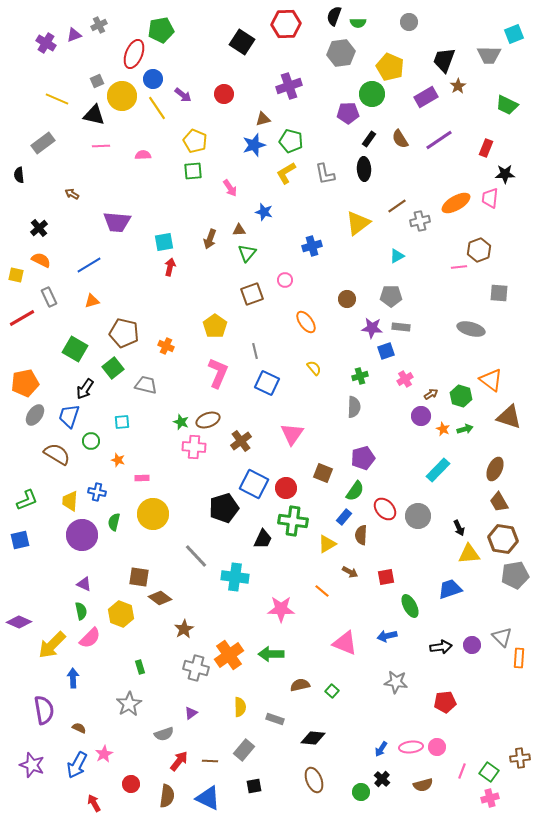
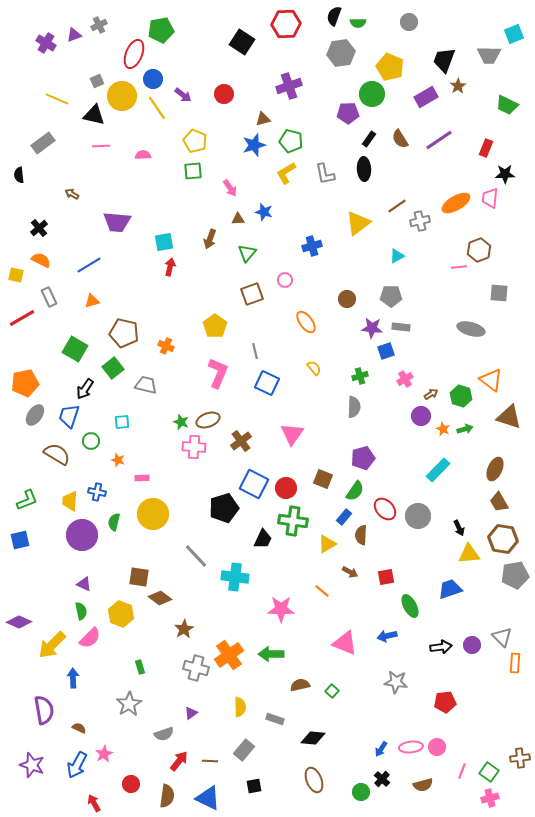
brown triangle at (239, 230): moved 1 px left, 11 px up
brown square at (323, 473): moved 6 px down
orange rectangle at (519, 658): moved 4 px left, 5 px down
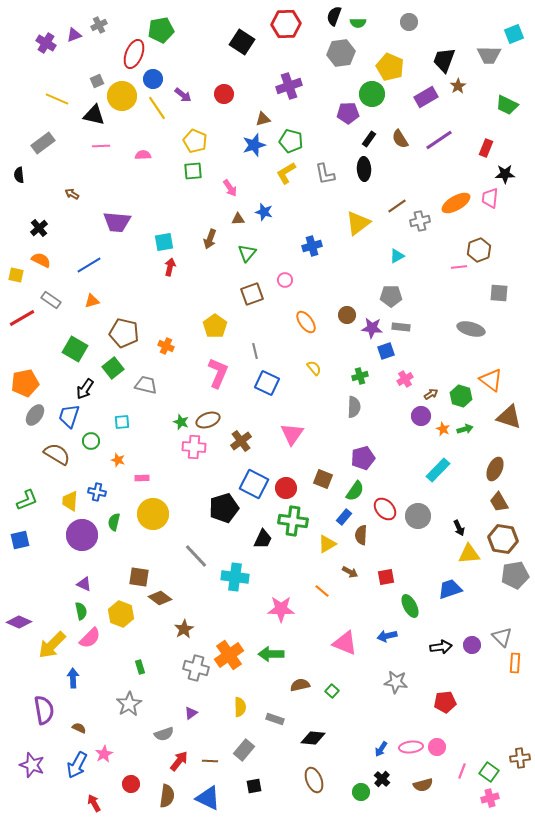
gray rectangle at (49, 297): moved 2 px right, 3 px down; rotated 30 degrees counterclockwise
brown circle at (347, 299): moved 16 px down
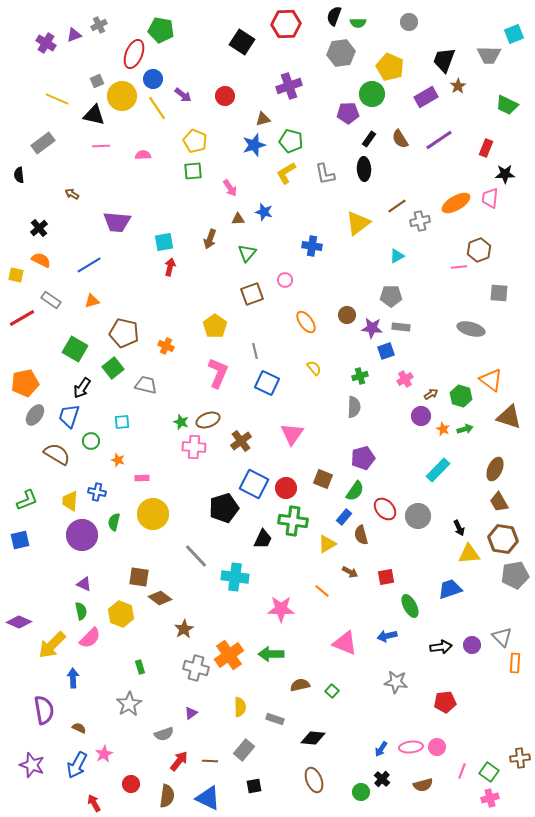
green pentagon at (161, 30): rotated 20 degrees clockwise
red circle at (224, 94): moved 1 px right, 2 px down
blue cross at (312, 246): rotated 24 degrees clockwise
black arrow at (85, 389): moved 3 px left, 1 px up
brown semicircle at (361, 535): rotated 18 degrees counterclockwise
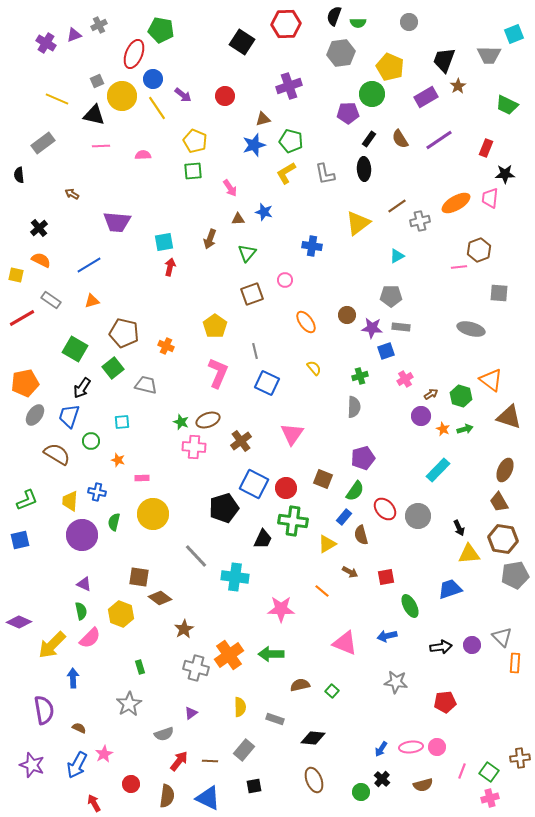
brown ellipse at (495, 469): moved 10 px right, 1 px down
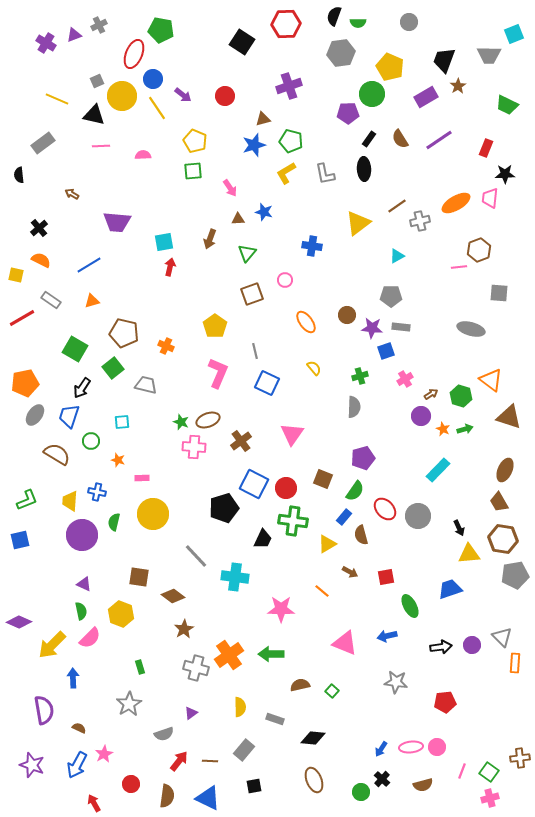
brown diamond at (160, 598): moved 13 px right, 2 px up
